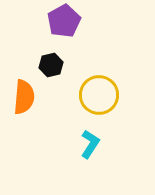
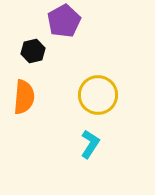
black hexagon: moved 18 px left, 14 px up
yellow circle: moved 1 px left
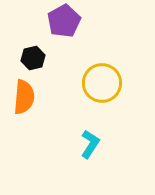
black hexagon: moved 7 px down
yellow circle: moved 4 px right, 12 px up
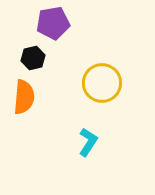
purple pentagon: moved 11 px left, 2 px down; rotated 20 degrees clockwise
cyan L-shape: moved 2 px left, 2 px up
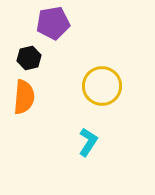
black hexagon: moved 4 px left
yellow circle: moved 3 px down
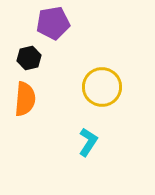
yellow circle: moved 1 px down
orange semicircle: moved 1 px right, 2 px down
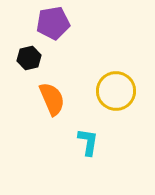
yellow circle: moved 14 px right, 4 px down
orange semicircle: moved 27 px right; rotated 28 degrees counterclockwise
cyan L-shape: rotated 24 degrees counterclockwise
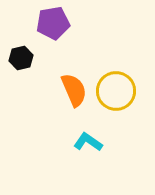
black hexagon: moved 8 px left
orange semicircle: moved 22 px right, 9 px up
cyan L-shape: rotated 64 degrees counterclockwise
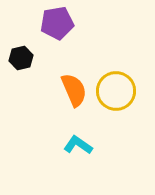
purple pentagon: moved 4 px right
cyan L-shape: moved 10 px left, 3 px down
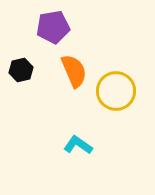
purple pentagon: moved 4 px left, 4 px down
black hexagon: moved 12 px down
orange semicircle: moved 19 px up
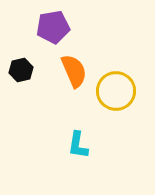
cyan L-shape: rotated 116 degrees counterclockwise
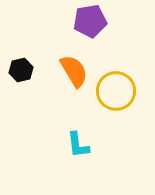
purple pentagon: moved 37 px right, 6 px up
orange semicircle: rotated 8 degrees counterclockwise
cyan L-shape: rotated 16 degrees counterclockwise
